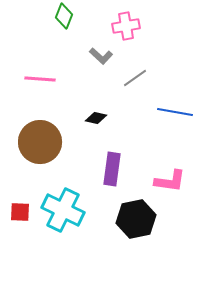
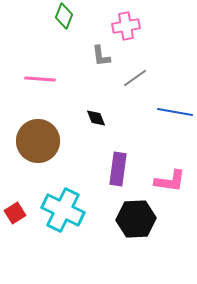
gray L-shape: rotated 40 degrees clockwise
black diamond: rotated 55 degrees clockwise
brown circle: moved 2 px left, 1 px up
purple rectangle: moved 6 px right
red square: moved 5 px left, 1 px down; rotated 35 degrees counterclockwise
black hexagon: rotated 9 degrees clockwise
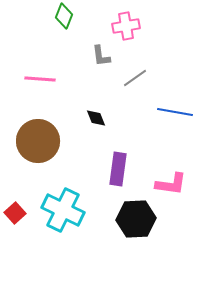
pink L-shape: moved 1 px right, 3 px down
red square: rotated 10 degrees counterclockwise
